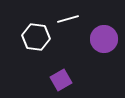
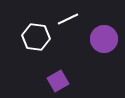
white line: rotated 10 degrees counterclockwise
purple square: moved 3 px left, 1 px down
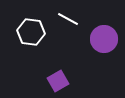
white line: rotated 55 degrees clockwise
white hexagon: moved 5 px left, 5 px up
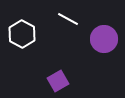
white hexagon: moved 9 px left, 2 px down; rotated 20 degrees clockwise
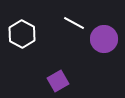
white line: moved 6 px right, 4 px down
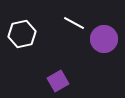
white hexagon: rotated 20 degrees clockwise
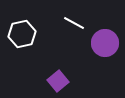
purple circle: moved 1 px right, 4 px down
purple square: rotated 10 degrees counterclockwise
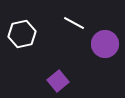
purple circle: moved 1 px down
